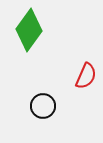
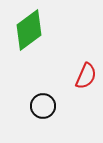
green diamond: rotated 18 degrees clockwise
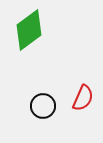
red semicircle: moved 3 px left, 22 px down
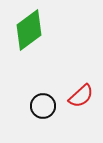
red semicircle: moved 2 px left, 2 px up; rotated 24 degrees clockwise
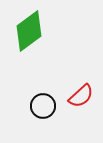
green diamond: moved 1 px down
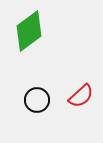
black circle: moved 6 px left, 6 px up
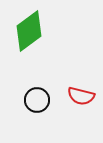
red semicircle: rotated 56 degrees clockwise
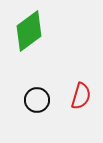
red semicircle: rotated 88 degrees counterclockwise
